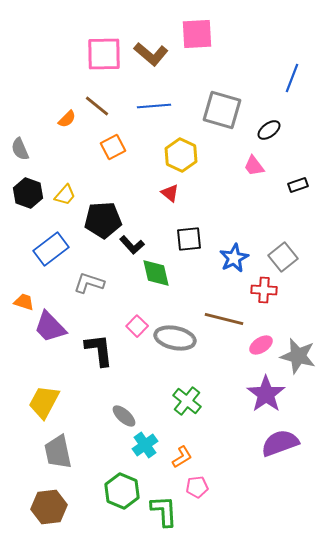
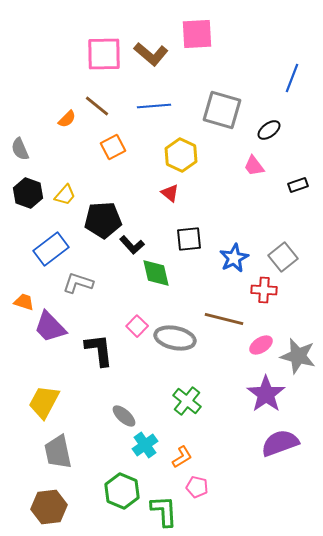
gray L-shape at (89, 283): moved 11 px left
pink pentagon at (197, 487): rotated 20 degrees clockwise
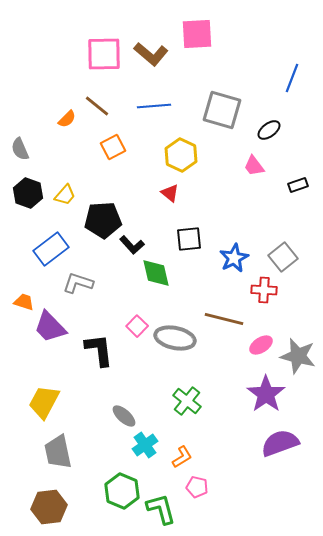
green L-shape at (164, 511): moved 3 px left, 2 px up; rotated 12 degrees counterclockwise
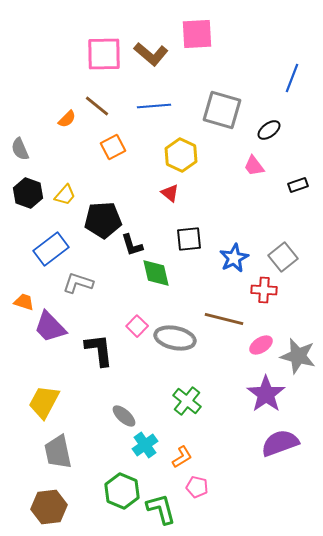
black L-shape at (132, 245): rotated 25 degrees clockwise
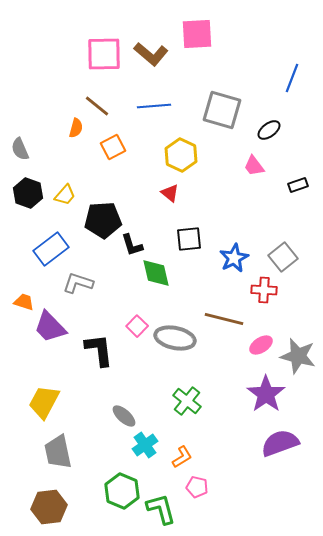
orange semicircle at (67, 119): moved 9 px right, 9 px down; rotated 30 degrees counterclockwise
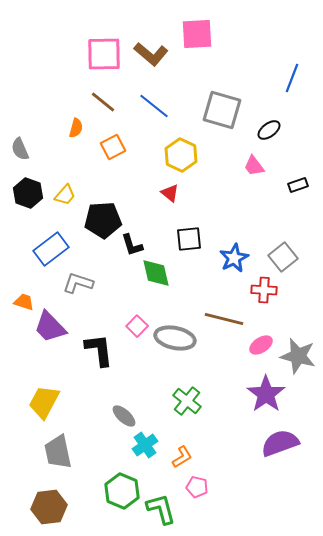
brown line at (97, 106): moved 6 px right, 4 px up
blue line at (154, 106): rotated 44 degrees clockwise
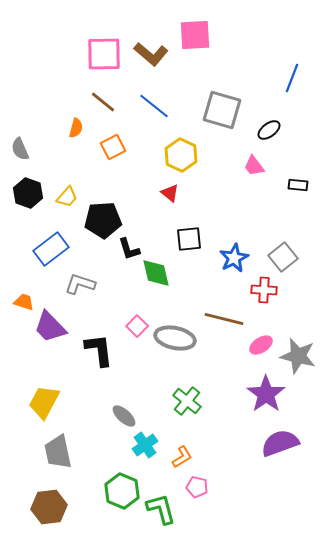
pink square at (197, 34): moved 2 px left, 1 px down
black rectangle at (298, 185): rotated 24 degrees clockwise
yellow trapezoid at (65, 195): moved 2 px right, 2 px down
black L-shape at (132, 245): moved 3 px left, 4 px down
gray L-shape at (78, 283): moved 2 px right, 1 px down
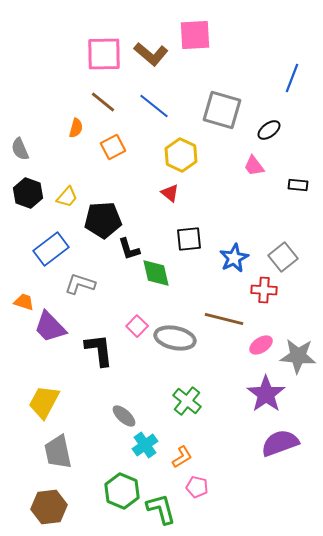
gray star at (298, 356): rotated 9 degrees counterclockwise
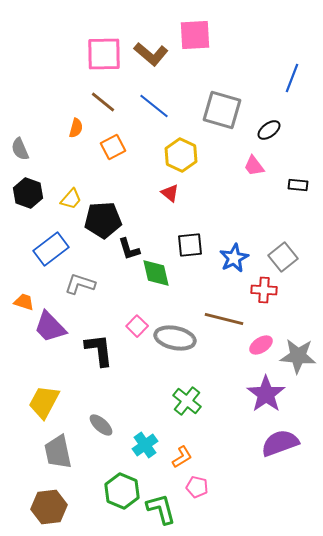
yellow trapezoid at (67, 197): moved 4 px right, 2 px down
black square at (189, 239): moved 1 px right, 6 px down
gray ellipse at (124, 416): moved 23 px left, 9 px down
